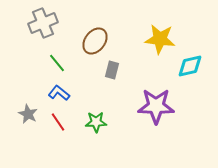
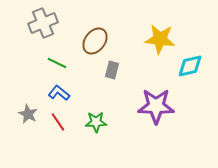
green line: rotated 24 degrees counterclockwise
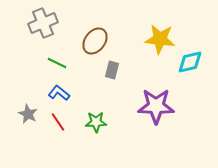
cyan diamond: moved 4 px up
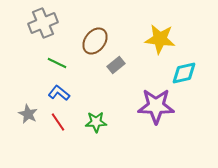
cyan diamond: moved 6 px left, 11 px down
gray rectangle: moved 4 px right, 5 px up; rotated 36 degrees clockwise
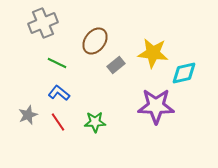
yellow star: moved 7 px left, 14 px down
gray star: moved 1 px down; rotated 24 degrees clockwise
green star: moved 1 px left
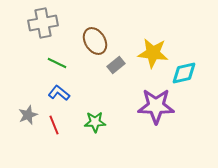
gray cross: rotated 12 degrees clockwise
brown ellipse: rotated 68 degrees counterclockwise
red line: moved 4 px left, 3 px down; rotated 12 degrees clockwise
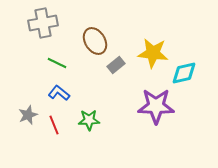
green star: moved 6 px left, 2 px up
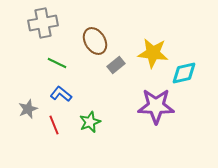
blue L-shape: moved 2 px right, 1 px down
gray star: moved 6 px up
green star: moved 1 px right, 2 px down; rotated 20 degrees counterclockwise
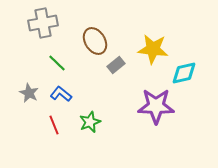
yellow star: moved 4 px up
green line: rotated 18 degrees clockwise
gray star: moved 1 px right, 16 px up; rotated 24 degrees counterclockwise
